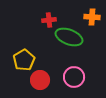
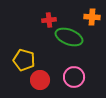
yellow pentagon: rotated 25 degrees counterclockwise
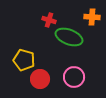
red cross: rotated 24 degrees clockwise
red circle: moved 1 px up
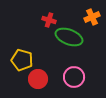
orange cross: rotated 28 degrees counterclockwise
yellow pentagon: moved 2 px left
red circle: moved 2 px left
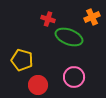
red cross: moved 1 px left, 1 px up
red circle: moved 6 px down
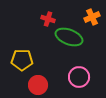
yellow pentagon: rotated 15 degrees counterclockwise
pink circle: moved 5 px right
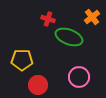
orange cross: rotated 14 degrees counterclockwise
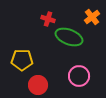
pink circle: moved 1 px up
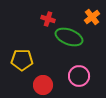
red circle: moved 5 px right
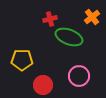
red cross: moved 2 px right; rotated 32 degrees counterclockwise
